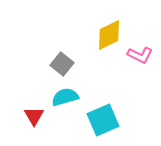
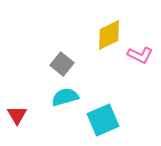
red triangle: moved 17 px left, 1 px up
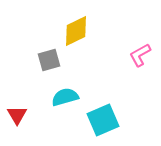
yellow diamond: moved 33 px left, 4 px up
pink L-shape: rotated 125 degrees clockwise
gray square: moved 13 px left, 4 px up; rotated 35 degrees clockwise
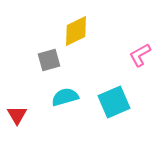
cyan square: moved 11 px right, 18 px up
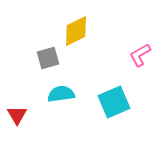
gray square: moved 1 px left, 2 px up
cyan semicircle: moved 4 px left, 3 px up; rotated 8 degrees clockwise
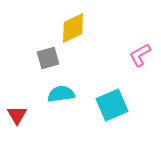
yellow diamond: moved 3 px left, 3 px up
cyan square: moved 2 px left, 3 px down
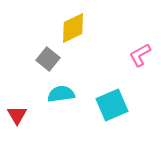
gray square: moved 1 px down; rotated 35 degrees counterclockwise
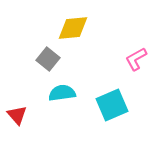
yellow diamond: rotated 20 degrees clockwise
pink L-shape: moved 4 px left, 4 px down
cyan semicircle: moved 1 px right, 1 px up
red triangle: rotated 10 degrees counterclockwise
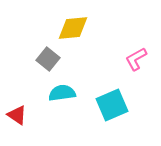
red triangle: rotated 15 degrees counterclockwise
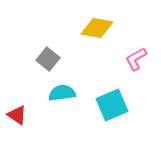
yellow diamond: moved 24 px right; rotated 16 degrees clockwise
